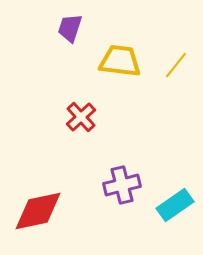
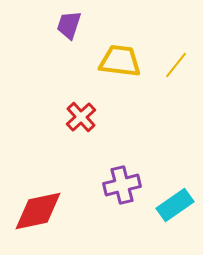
purple trapezoid: moved 1 px left, 3 px up
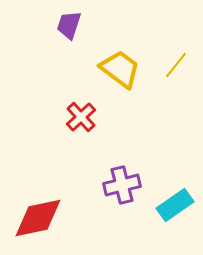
yellow trapezoid: moved 8 px down; rotated 30 degrees clockwise
red diamond: moved 7 px down
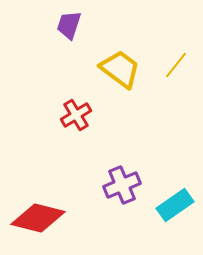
red cross: moved 5 px left, 2 px up; rotated 12 degrees clockwise
purple cross: rotated 9 degrees counterclockwise
red diamond: rotated 26 degrees clockwise
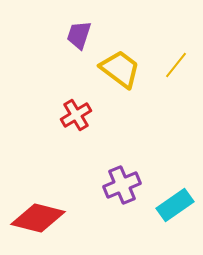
purple trapezoid: moved 10 px right, 10 px down
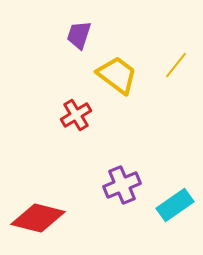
yellow trapezoid: moved 3 px left, 6 px down
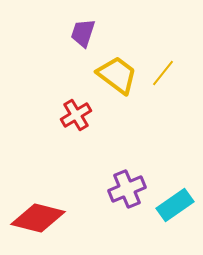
purple trapezoid: moved 4 px right, 2 px up
yellow line: moved 13 px left, 8 px down
purple cross: moved 5 px right, 4 px down
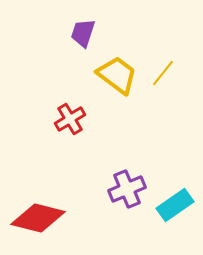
red cross: moved 6 px left, 4 px down
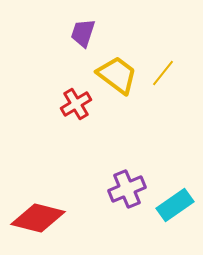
red cross: moved 6 px right, 15 px up
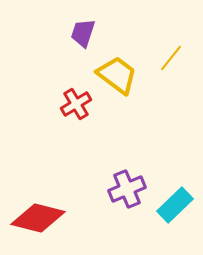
yellow line: moved 8 px right, 15 px up
cyan rectangle: rotated 9 degrees counterclockwise
